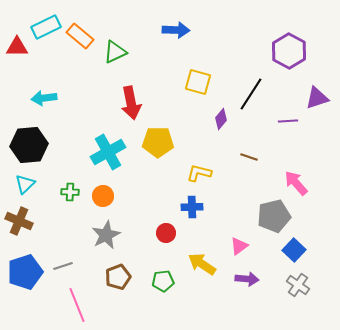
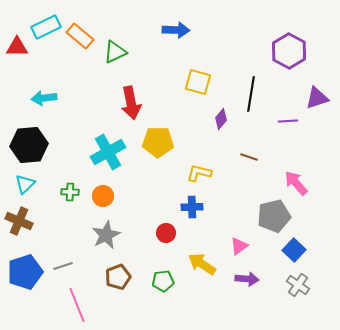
black line: rotated 24 degrees counterclockwise
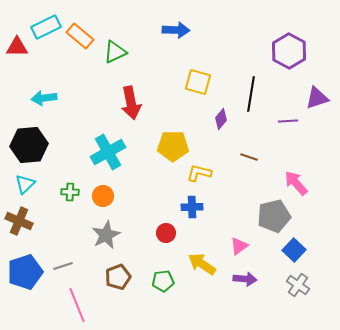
yellow pentagon: moved 15 px right, 4 px down
purple arrow: moved 2 px left
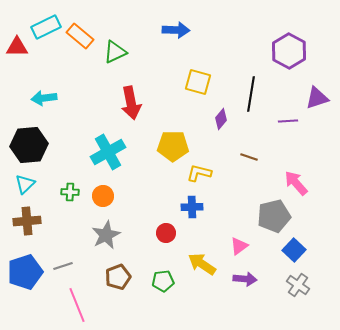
brown cross: moved 8 px right; rotated 28 degrees counterclockwise
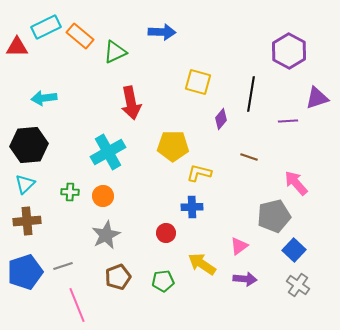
blue arrow: moved 14 px left, 2 px down
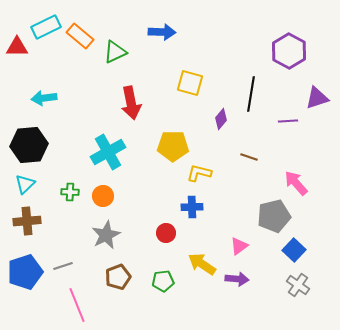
yellow square: moved 8 px left, 1 px down
purple arrow: moved 8 px left
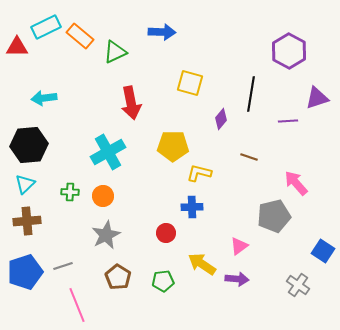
blue square: moved 29 px right, 1 px down; rotated 10 degrees counterclockwise
brown pentagon: rotated 20 degrees counterclockwise
